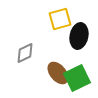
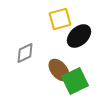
black ellipse: rotated 35 degrees clockwise
brown ellipse: moved 1 px right, 3 px up
green square: moved 2 px left, 3 px down
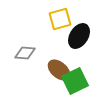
black ellipse: rotated 15 degrees counterclockwise
gray diamond: rotated 30 degrees clockwise
brown ellipse: rotated 10 degrees counterclockwise
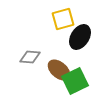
yellow square: moved 3 px right
black ellipse: moved 1 px right, 1 px down
gray diamond: moved 5 px right, 4 px down
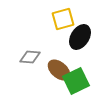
green square: moved 1 px right
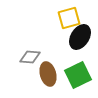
yellow square: moved 6 px right, 1 px up
brown ellipse: moved 11 px left, 4 px down; rotated 35 degrees clockwise
green square: moved 2 px right, 6 px up
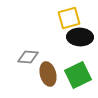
black ellipse: rotated 60 degrees clockwise
gray diamond: moved 2 px left
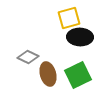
gray diamond: rotated 20 degrees clockwise
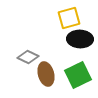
black ellipse: moved 2 px down
brown ellipse: moved 2 px left
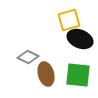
yellow square: moved 2 px down
black ellipse: rotated 20 degrees clockwise
green square: rotated 32 degrees clockwise
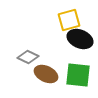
brown ellipse: rotated 50 degrees counterclockwise
